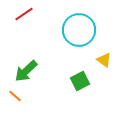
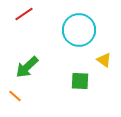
green arrow: moved 1 px right, 4 px up
green square: rotated 30 degrees clockwise
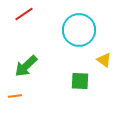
green arrow: moved 1 px left, 1 px up
orange line: rotated 48 degrees counterclockwise
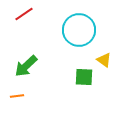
green square: moved 4 px right, 4 px up
orange line: moved 2 px right
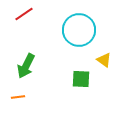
green arrow: rotated 20 degrees counterclockwise
green square: moved 3 px left, 2 px down
orange line: moved 1 px right, 1 px down
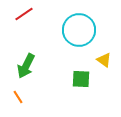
orange line: rotated 64 degrees clockwise
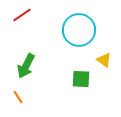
red line: moved 2 px left, 1 px down
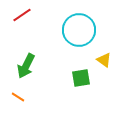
green square: moved 1 px up; rotated 12 degrees counterclockwise
orange line: rotated 24 degrees counterclockwise
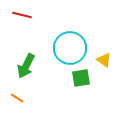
red line: rotated 48 degrees clockwise
cyan circle: moved 9 px left, 18 px down
orange line: moved 1 px left, 1 px down
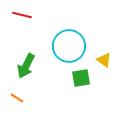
cyan circle: moved 1 px left, 2 px up
